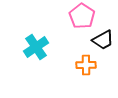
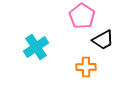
orange cross: moved 2 px down
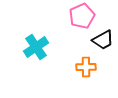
pink pentagon: rotated 15 degrees clockwise
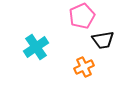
black trapezoid: rotated 20 degrees clockwise
orange cross: moved 2 px left; rotated 24 degrees counterclockwise
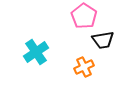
pink pentagon: moved 2 px right; rotated 15 degrees counterclockwise
cyan cross: moved 5 px down
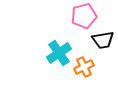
pink pentagon: rotated 25 degrees clockwise
cyan cross: moved 23 px right, 1 px down
